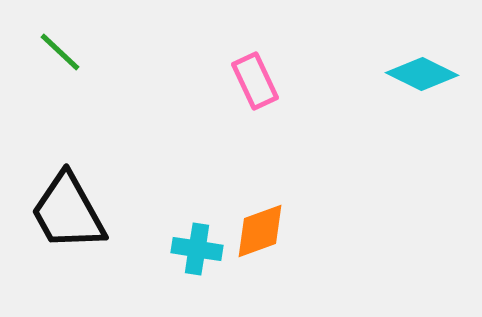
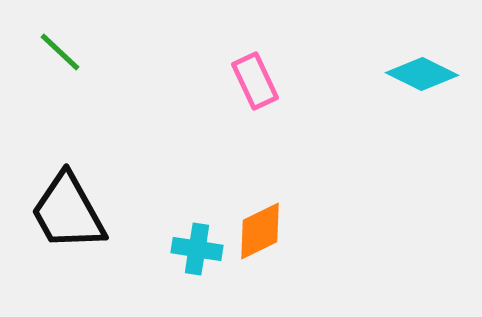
orange diamond: rotated 6 degrees counterclockwise
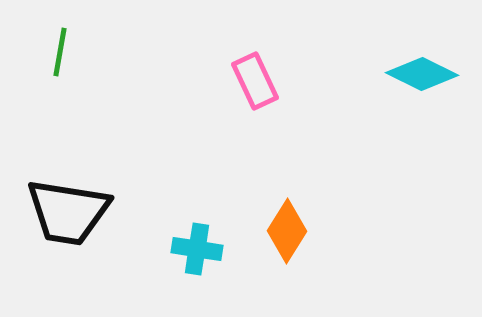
green line: rotated 57 degrees clockwise
black trapezoid: rotated 52 degrees counterclockwise
orange diamond: moved 27 px right; rotated 32 degrees counterclockwise
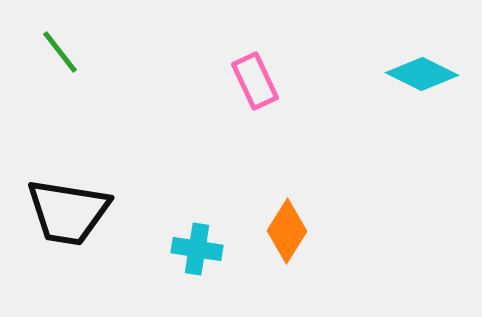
green line: rotated 48 degrees counterclockwise
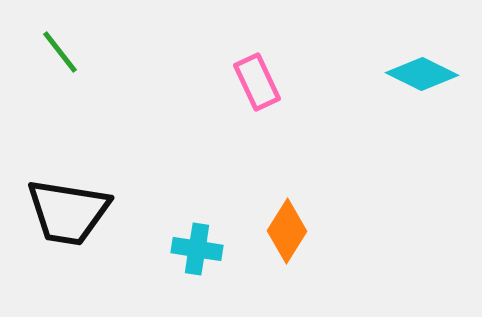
pink rectangle: moved 2 px right, 1 px down
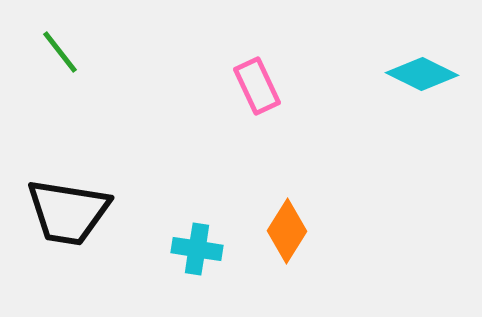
pink rectangle: moved 4 px down
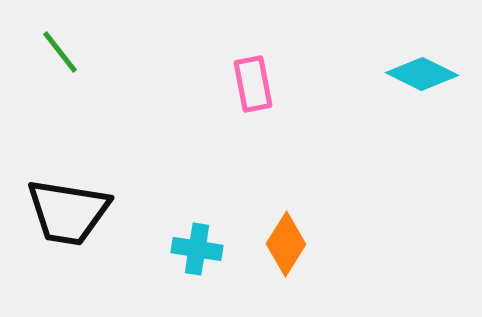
pink rectangle: moved 4 px left, 2 px up; rotated 14 degrees clockwise
orange diamond: moved 1 px left, 13 px down
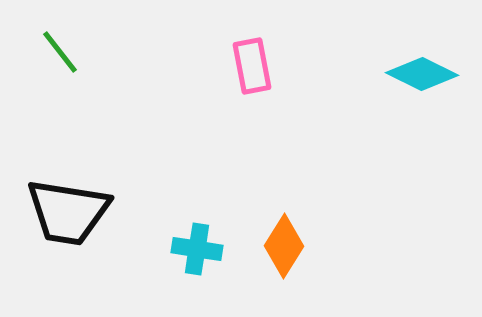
pink rectangle: moved 1 px left, 18 px up
orange diamond: moved 2 px left, 2 px down
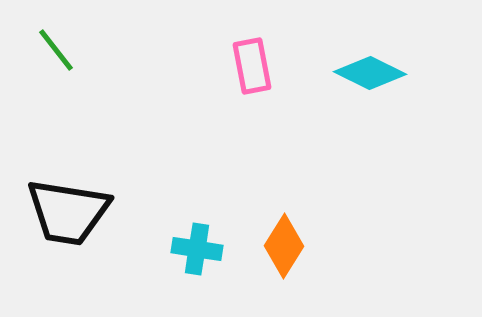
green line: moved 4 px left, 2 px up
cyan diamond: moved 52 px left, 1 px up
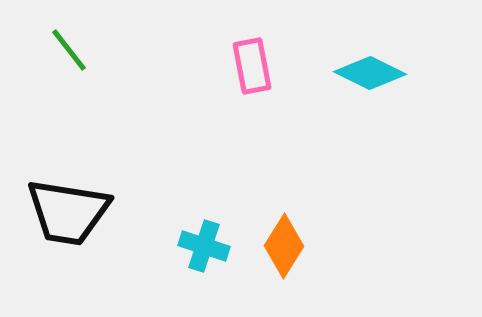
green line: moved 13 px right
cyan cross: moved 7 px right, 3 px up; rotated 9 degrees clockwise
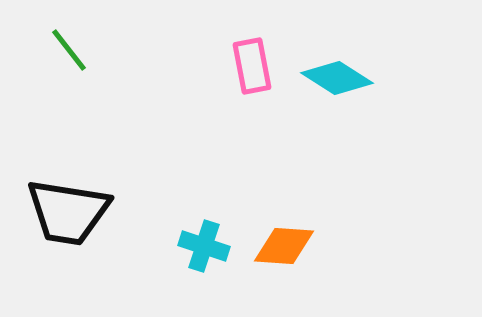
cyan diamond: moved 33 px left, 5 px down; rotated 6 degrees clockwise
orange diamond: rotated 62 degrees clockwise
